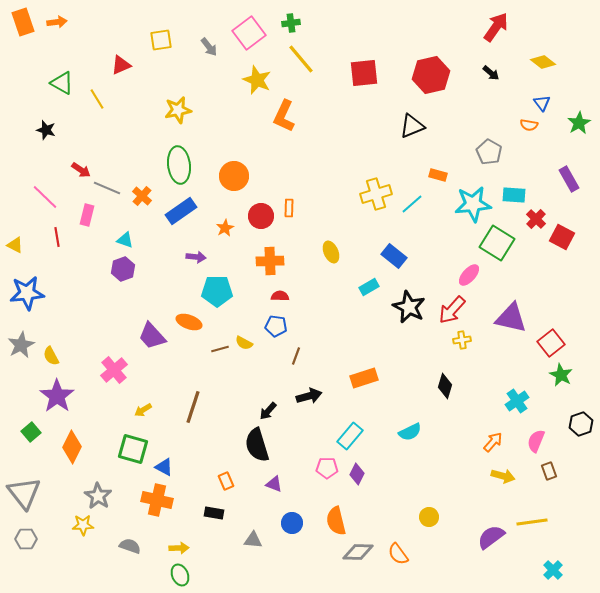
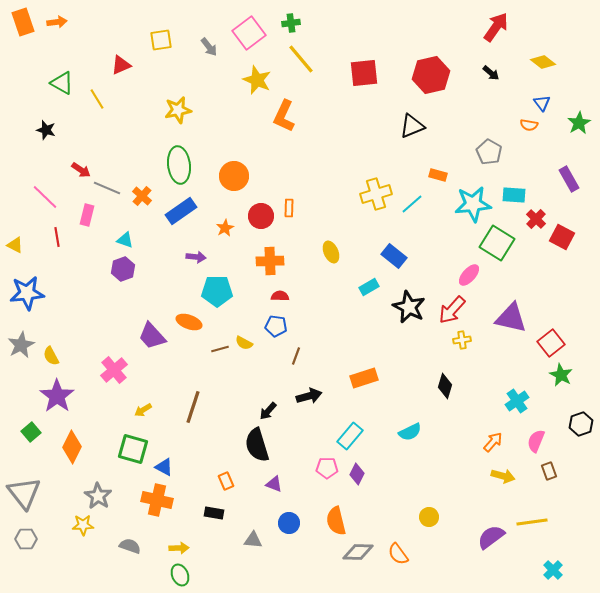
blue circle at (292, 523): moved 3 px left
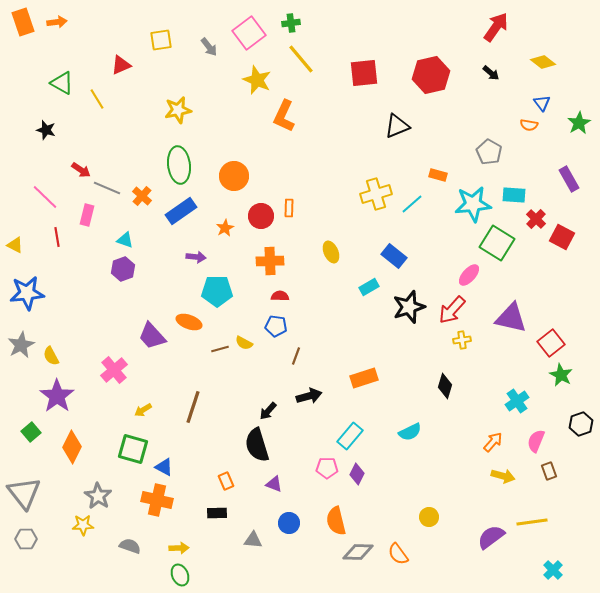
black triangle at (412, 126): moved 15 px left
black star at (409, 307): rotated 28 degrees clockwise
black rectangle at (214, 513): moved 3 px right; rotated 12 degrees counterclockwise
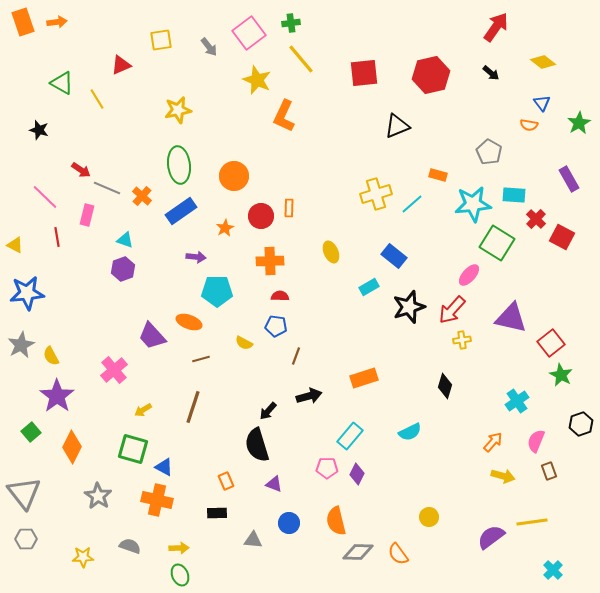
black star at (46, 130): moved 7 px left
brown line at (220, 349): moved 19 px left, 10 px down
yellow star at (83, 525): moved 32 px down
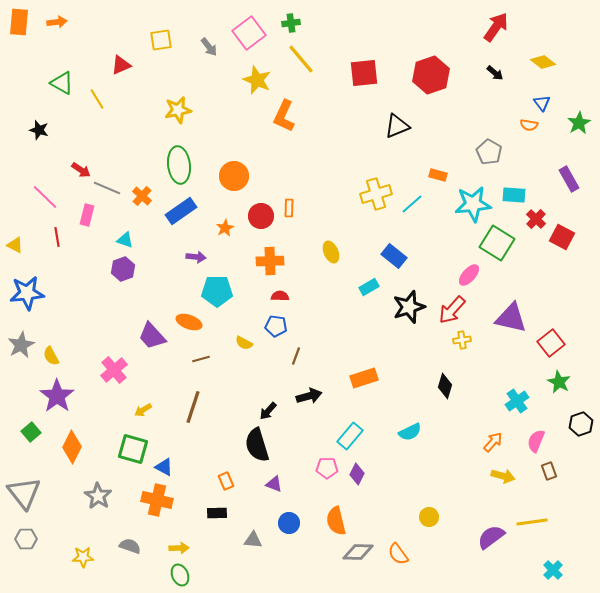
orange rectangle at (23, 22): moved 4 px left; rotated 24 degrees clockwise
black arrow at (491, 73): moved 4 px right
red hexagon at (431, 75): rotated 6 degrees counterclockwise
green star at (561, 375): moved 2 px left, 7 px down
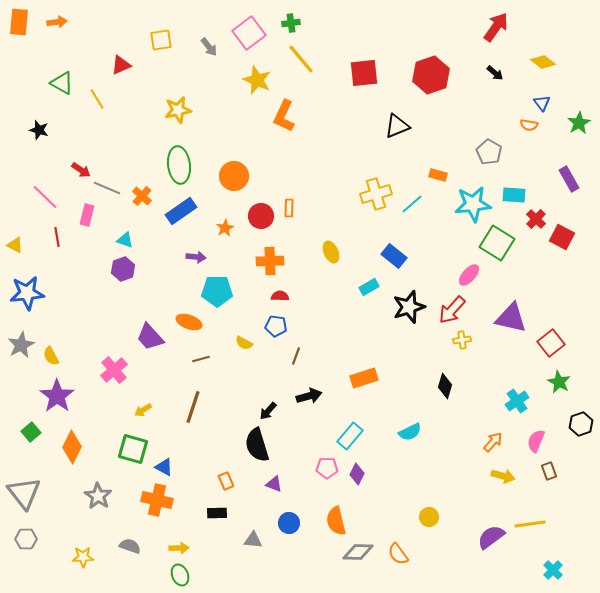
purple trapezoid at (152, 336): moved 2 px left, 1 px down
yellow line at (532, 522): moved 2 px left, 2 px down
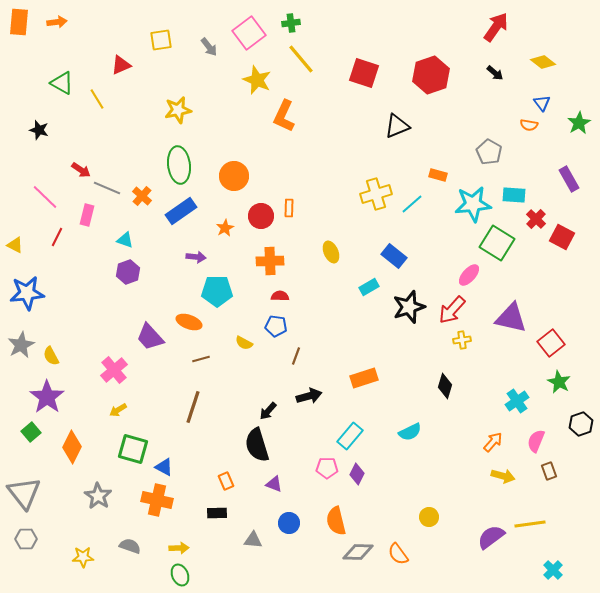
red square at (364, 73): rotated 24 degrees clockwise
red line at (57, 237): rotated 36 degrees clockwise
purple hexagon at (123, 269): moved 5 px right, 3 px down
purple star at (57, 396): moved 10 px left, 1 px down
yellow arrow at (143, 410): moved 25 px left
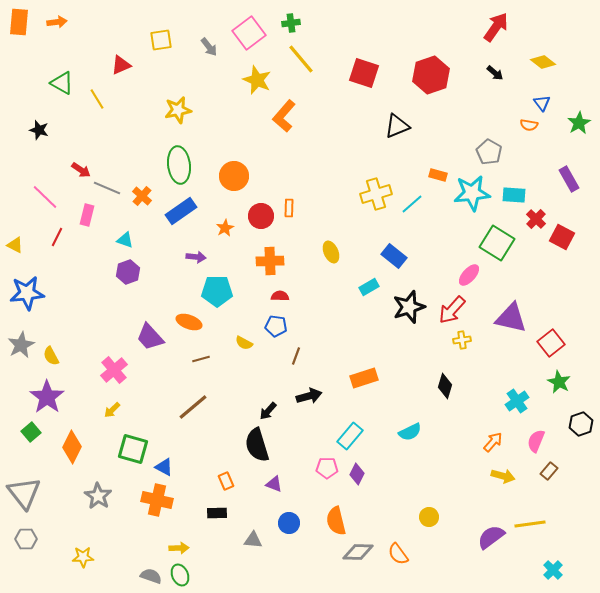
orange L-shape at (284, 116): rotated 16 degrees clockwise
cyan star at (473, 204): moved 1 px left, 11 px up
brown line at (193, 407): rotated 32 degrees clockwise
yellow arrow at (118, 410): moved 6 px left; rotated 12 degrees counterclockwise
brown rectangle at (549, 471): rotated 60 degrees clockwise
gray semicircle at (130, 546): moved 21 px right, 30 px down
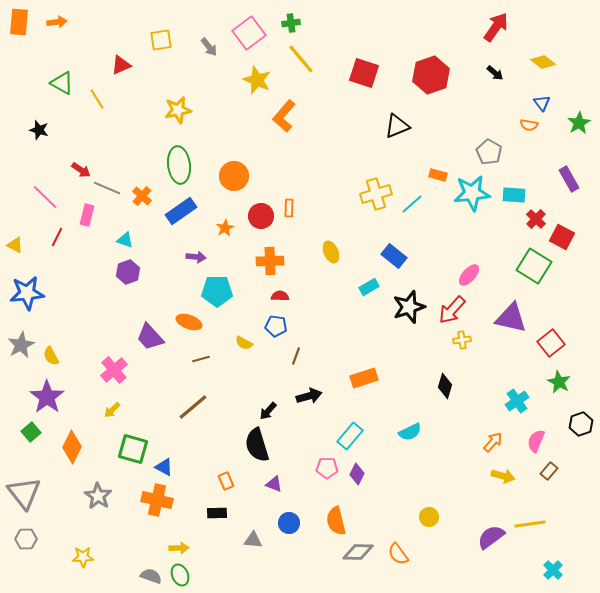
green square at (497, 243): moved 37 px right, 23 px down
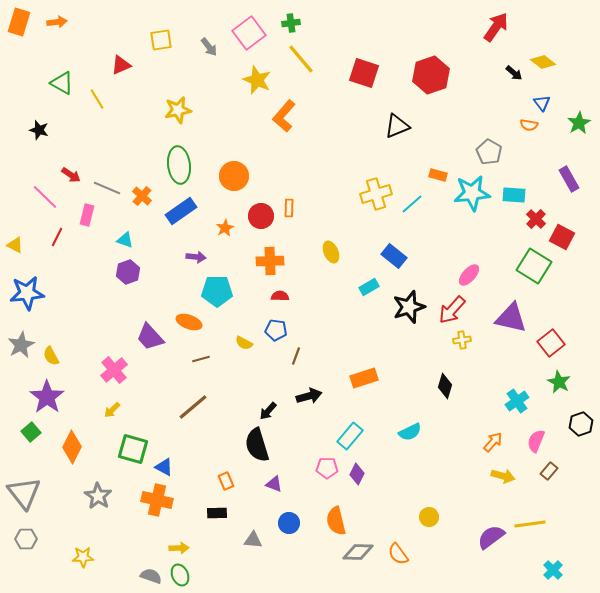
orange rectangle at (19, 22): rotated 12 degrees clockwise
black arrow at (495, 73): moved 19 px right
red arrow at (81, 170): moved 10 px left, 5 px down
blue pentagon at (276, 326): moved 4 px down
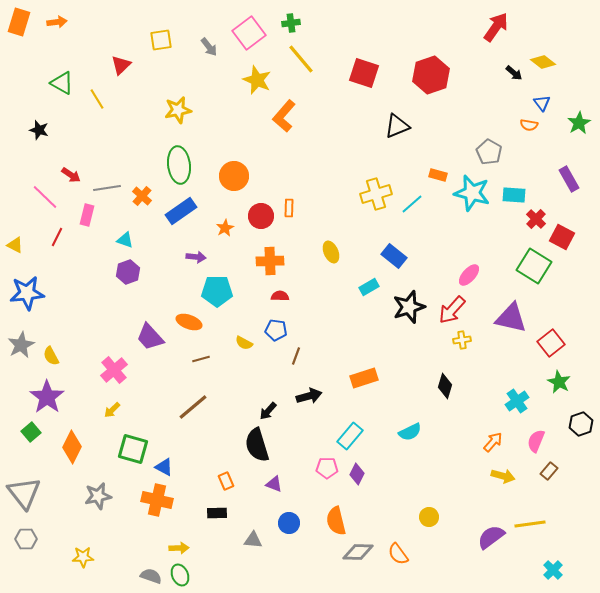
red triangle at (121, 65): rotated 20 degrees counterclockwise
gray line at (107, 188): rotated 32 degrees counterclockwise
cyan star at (472, 193): rotated 21 degrees clockwise
gray star at (98, 496): rotated 28 degrees clockwise
